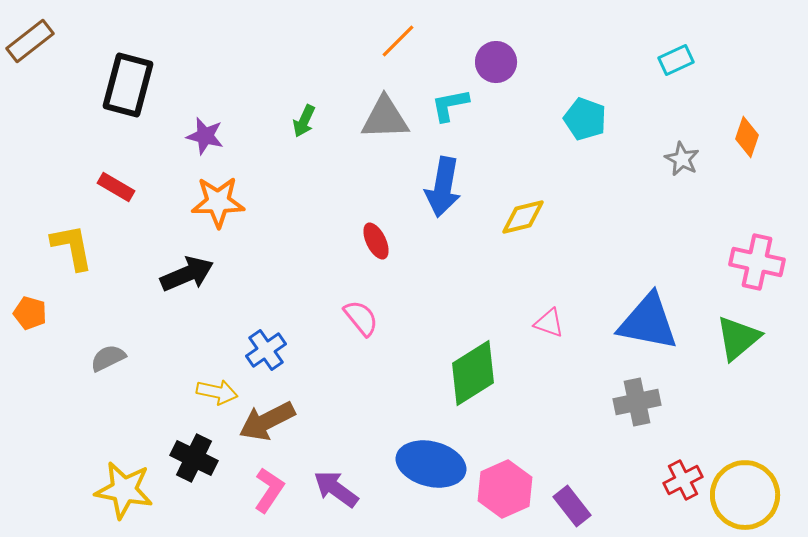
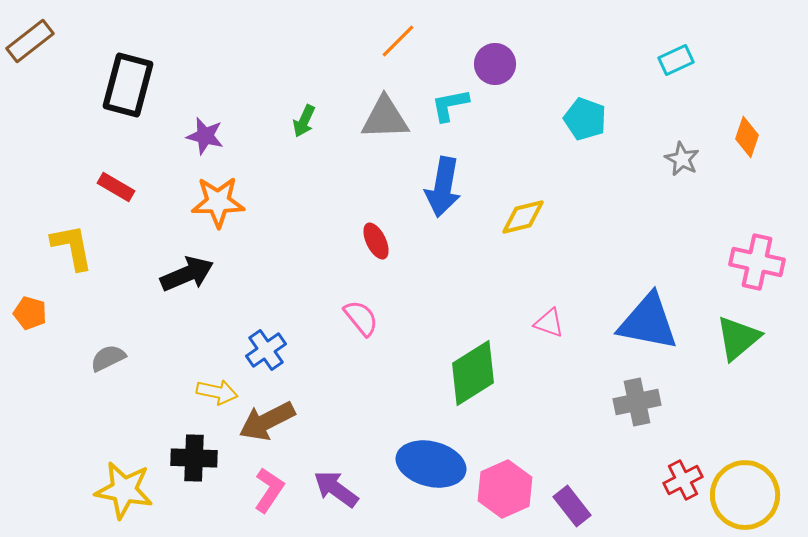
purple circle: moved 1 px left, 2 px down
black cross: rotated 24 degrees counterclockwise
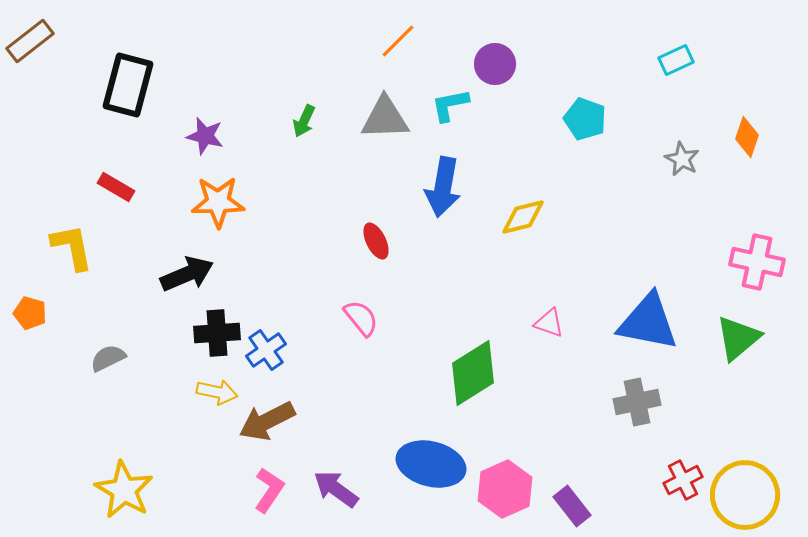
black cross: moved 23 px right, 125 px up; rotated 6 degrees counterclockwise
yellow star: rotated 20 degrees clockwise
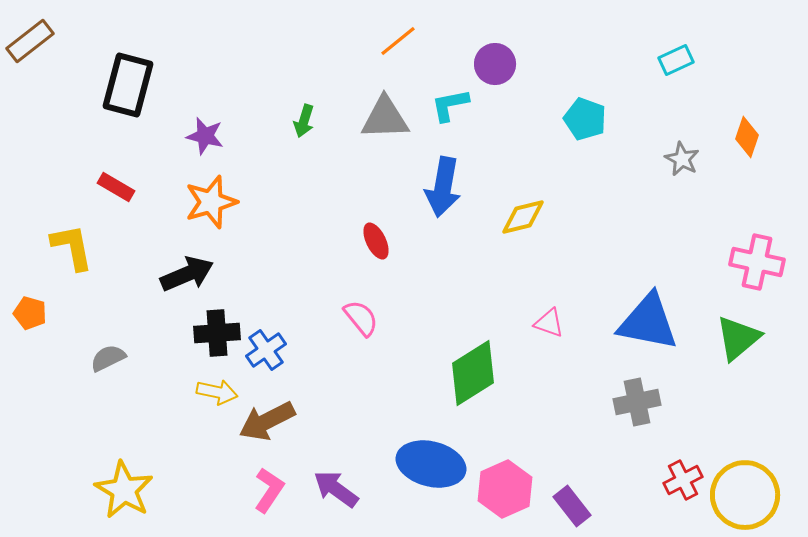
orange line: rotated 6 degrees clockwise
green arrow: rotated 8 degrees counterclockwise
orange star: moved 7 px left; rotated 16 degrees counterclockwise
